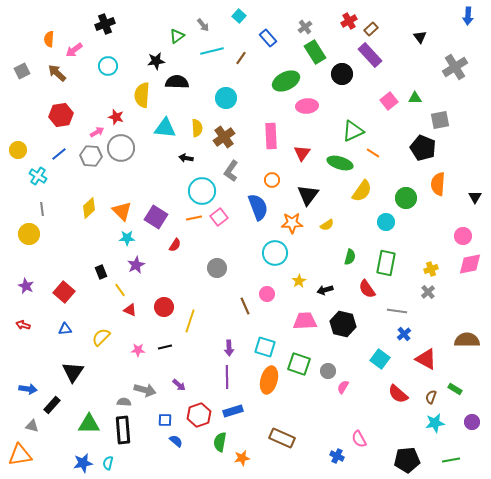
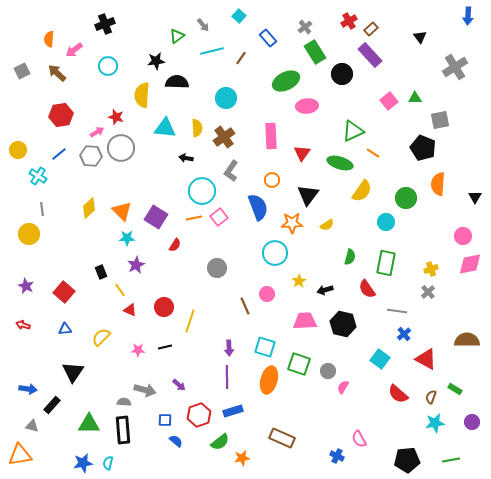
green semicircle at (220, 442): rotated 138 degrees counterclockwise
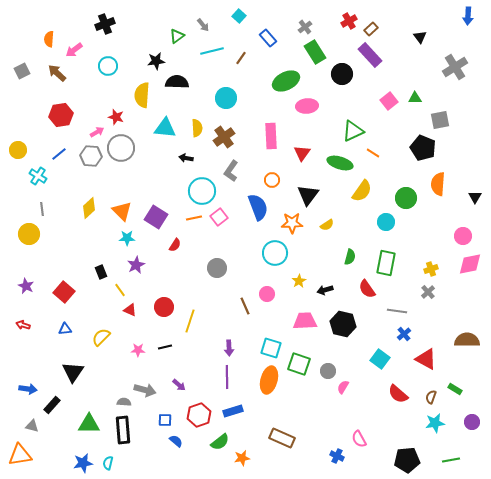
cyan square at (265, 347): moved 6 px right, 1 px down
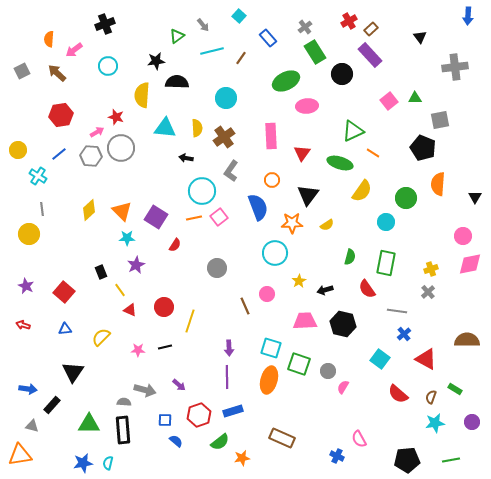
gray cross at (455, 67): rotated 25 degrees clockwise
yellow diamond at (89, 208): moved 2 px down
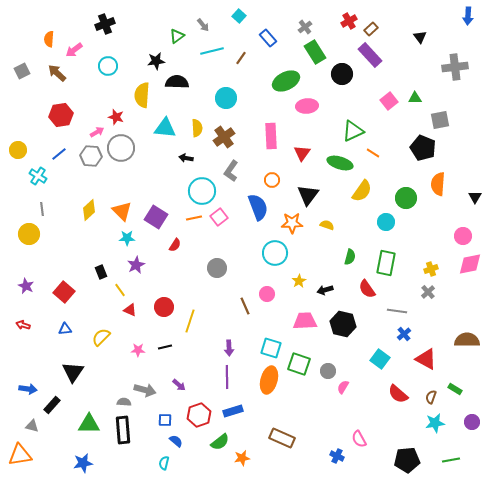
yellow semicircle at (327, 225): rotated 128 degrees counterclockwise
cyan semicircle at (108, 463): moved 56 px right
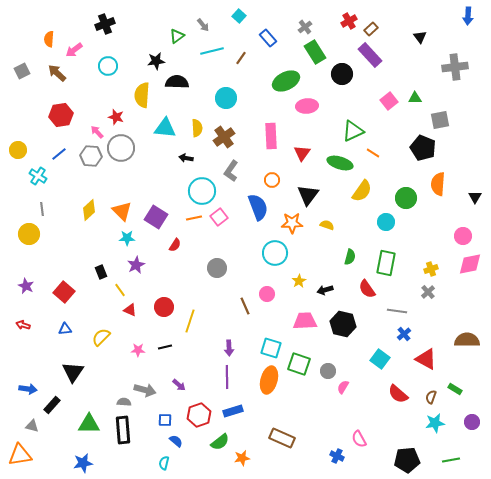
pink arrow at (97, 132): rotated 104 degrees counterclockwise
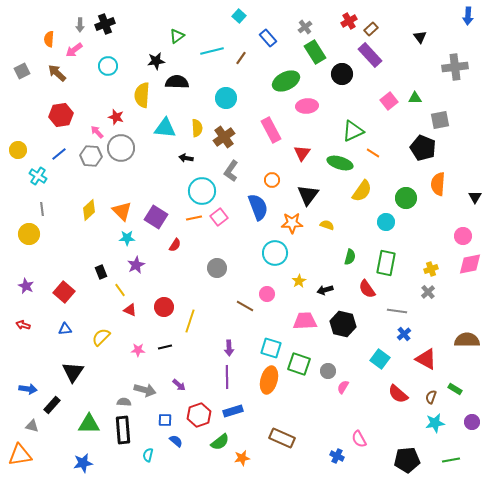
gray arrow at (203, 25): moved 123 px left; rotated 40 degrees clockwise
pink rectangle at (271, 136): moved 6 px up; rotated 25 degrees counterclockwise
brown line at (245, 306): rotated 36 degrees counterclockwise
cyan semicircle at (164, 463): moved 16 px left, 8 px up
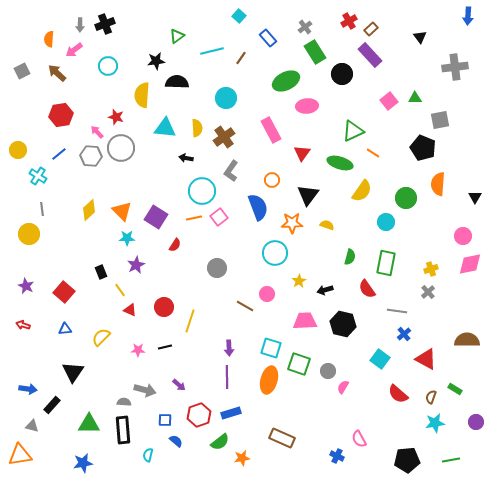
blue rectangle at (233, 411): moved 2 px left, 2 px down
purple circle at (472, 422): moved 4 px right
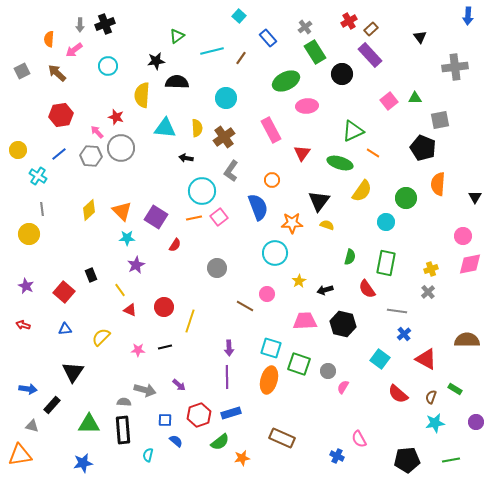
black triangle at (308, 195): moved 11 px right, 6 px down
black rectangle at (101, 272): moved 10 px left, 3 px down
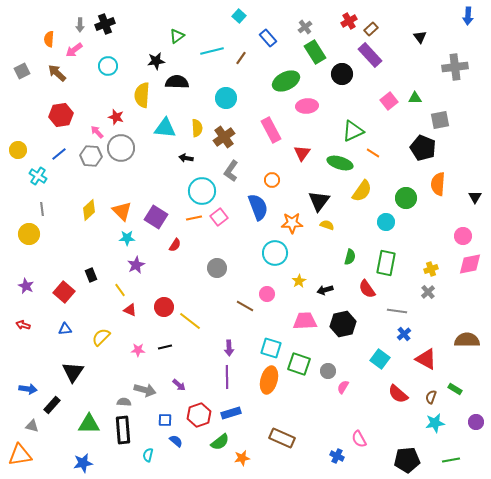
yellow line at (190, 321): rotated 70 degrees counterclockwise
black hexagon at (343, 324): rotated 25 degrees counterclockwise
